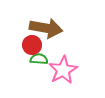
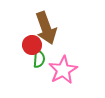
brown arrow: rotated 60 degrees clockwise
green semicircle: rotated 90 degrees clockwise
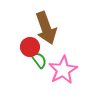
red circle: moved 2 px left, 2 px down
green semicircle: moved 1 px down; rotated 42 degrees counterclockwise
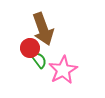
brown arrow: moved 3 px left, 1 px down
red circle: moved 1 px down
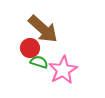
brown arrow: rotated 28 degrees counterclockwise
green semicircle: moved 2 px down; rotated 36 degrees counterclockwise
